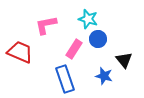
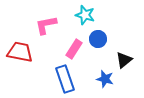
cyan star: moved 3 px left, 4 px up
red trapezoid: rotated 12 degrees counterclockwise
black triangle: rotated 30 degrees clockwise
blue star: moved 1 px right, 3 px down
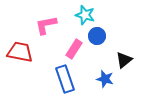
blue circle: moved 1 px left, 3 px up
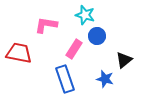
pink L-shape: rotated 20 degrees clockwise
red trapezoid: moved 1 px left, 1 px down
